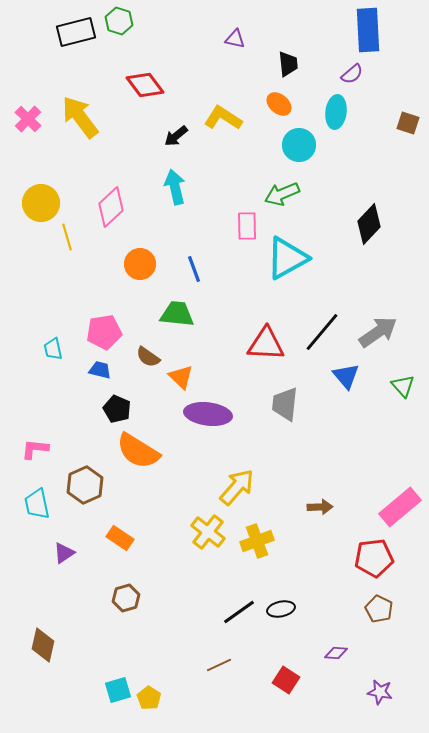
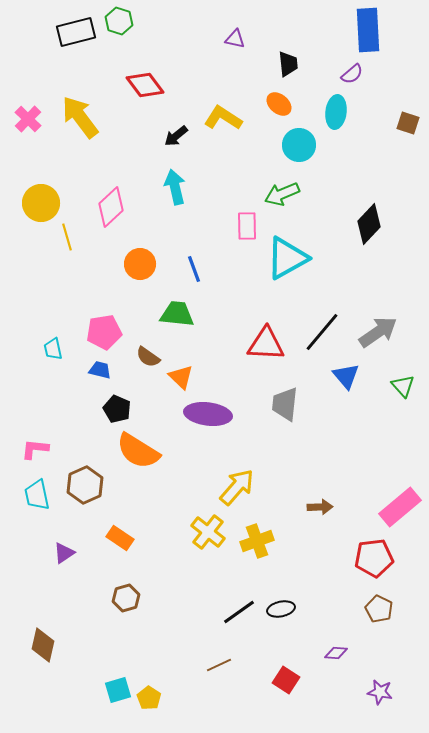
cyan trapezoid at (37, 504): moved 9 px up
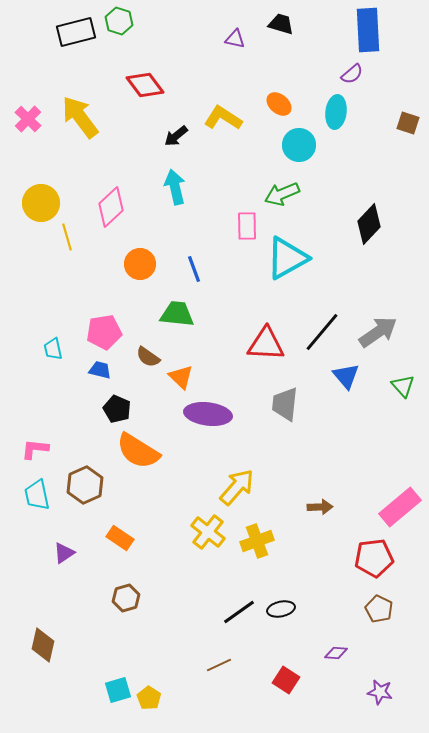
black trapezoid at (288, 64): moved 7 px left, 40 px up; rotated 68 degrees counterclockwise
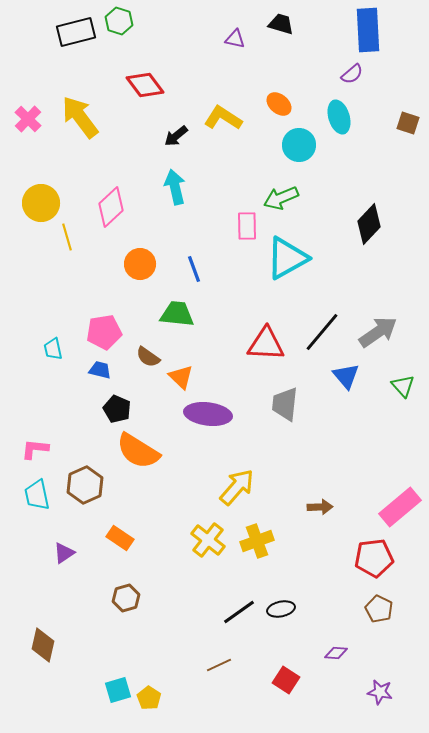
cyan ellipse at (336, 112): moved 3 px right, 5 px down; rotated 24 degrees counterclockwise
green arrow at (282, 194): moved 1 px left, 4 px down
yellow cross at (208, 532): moved 8 px down
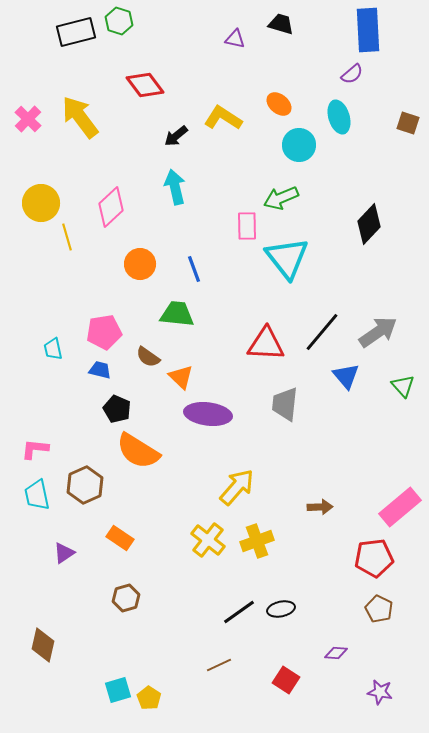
cyan triangle at (287, 258): rotated 39 degrees counterclockwise
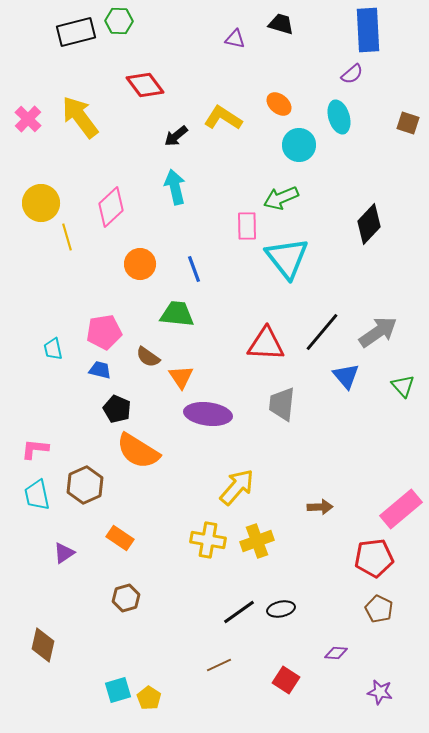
green hexagon at (119, 21): rotated 16 degrees counterclockwise
orange triangle at (181, 377): rotated 12 degrees clockwise
gray trapezoid at (285, 404): moved 3 px left
pink rectangle at (400, 507): moved 1 px right, 2 px down
yellow cross at (208, 540): rotated 28 degrees counterclockwise
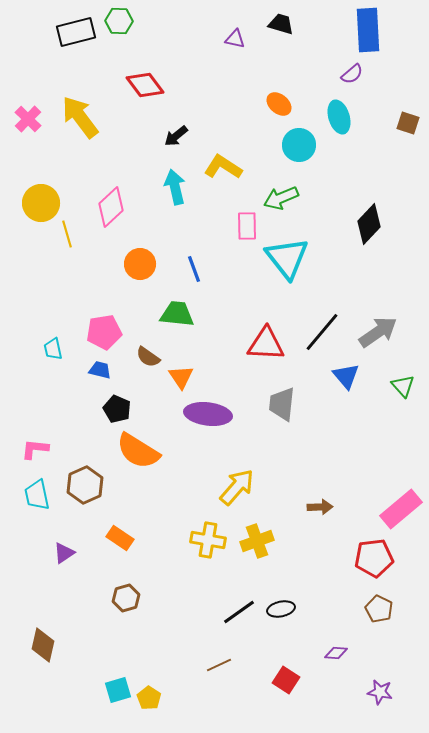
yellow L-shape at (223, 118): moved 49 px down
yellow line at (67, 237): moved 3 px up
